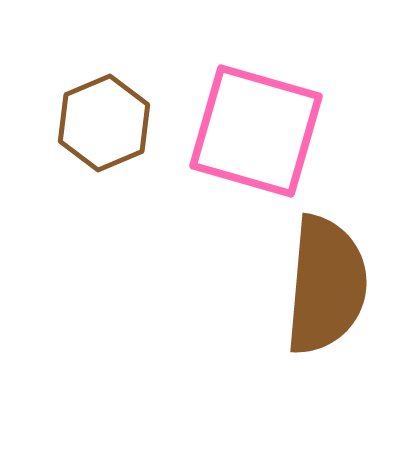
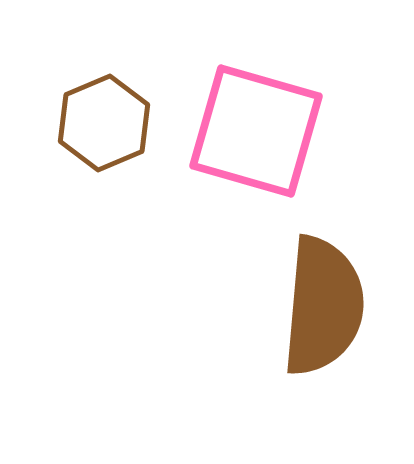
brown semicircle: moved 3 px left, 21 px down
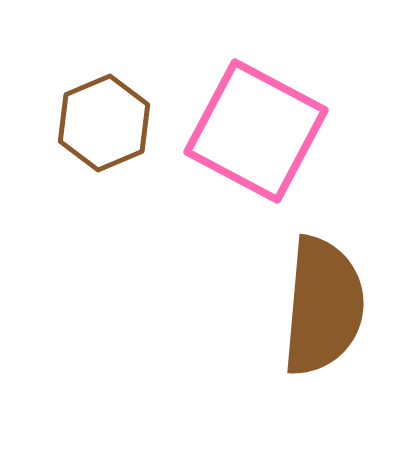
pink square: rotated 12 degrees clockwise
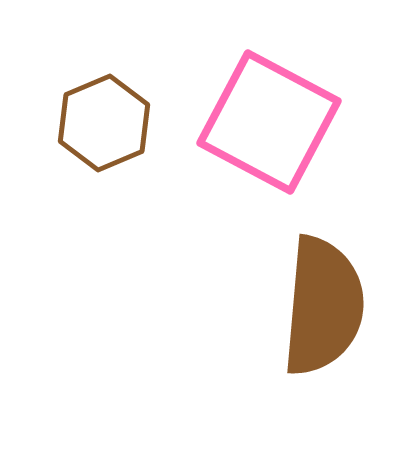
pink square: moved 13 px right, 9 px up
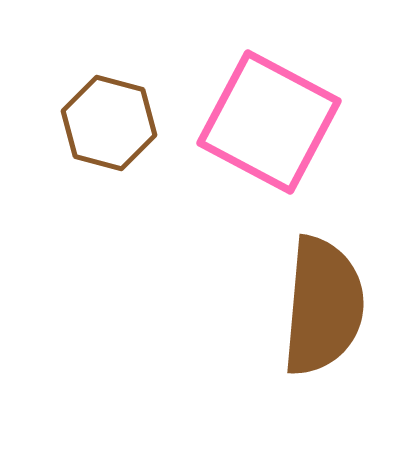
brown hexagon: moved 5 px right; rotated 22 degrees counterclockwise
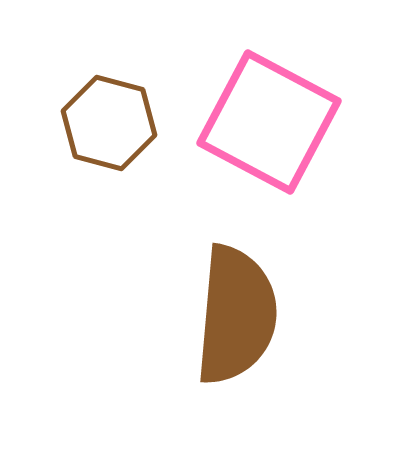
brown semicircle: moved 87 px left, 9 px down
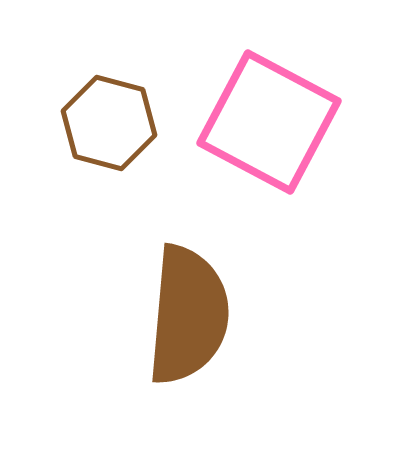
brown semicircle: moved 48 px left
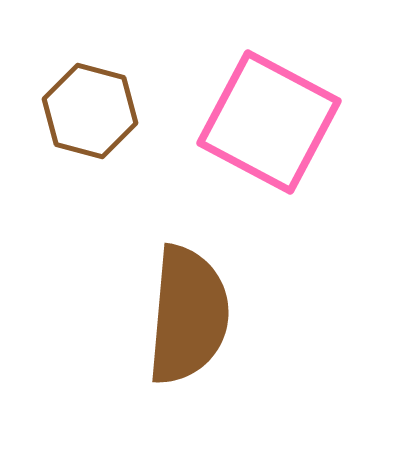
brown hexagon: moved 19 px left, 12 px up
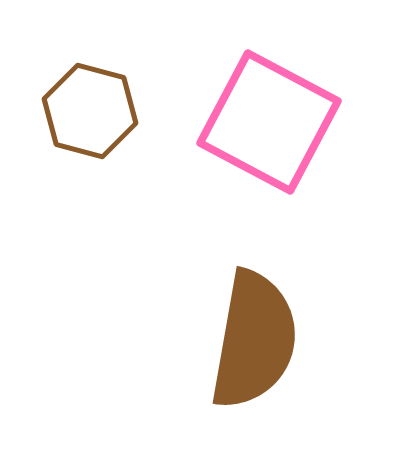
brown semicircle: moved 66 px right, 25 px down; rotated 5 degrees clockwise
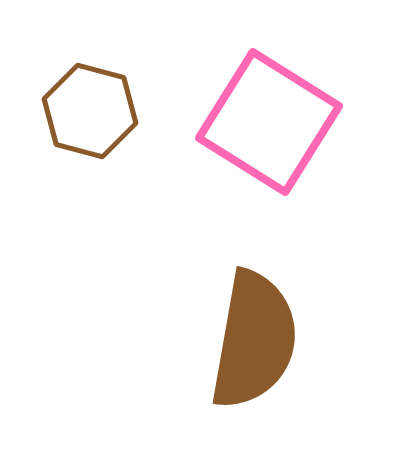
pink square: rotated 4 degrees clockwise
